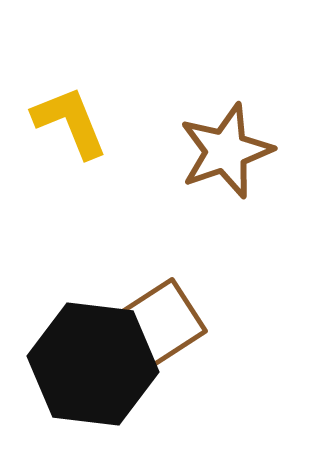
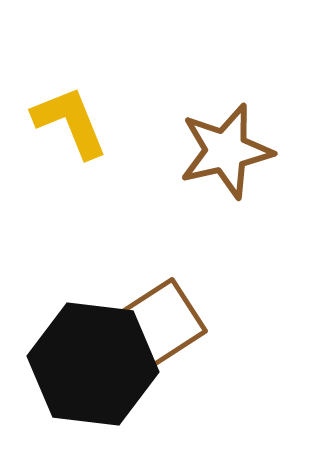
brown star: rotated 6 degrees clockwise
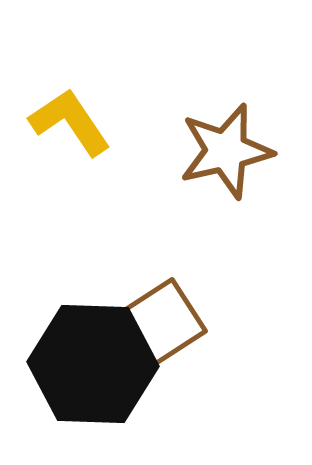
yellow L-shape: rotated 12 degrees counterclockwise
black hexagon: rotated 5 degrees counterclockwise
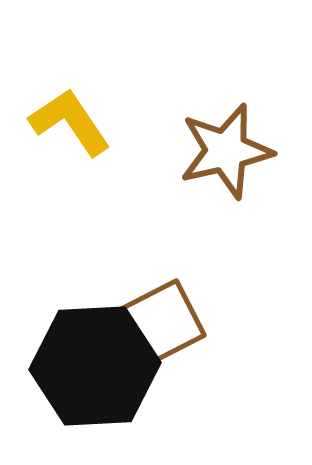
brown square: rotated 6 degrees clockwise
black hexagon: moved 2 px right, 2 px down; rotated 5 degrees counterclockwise
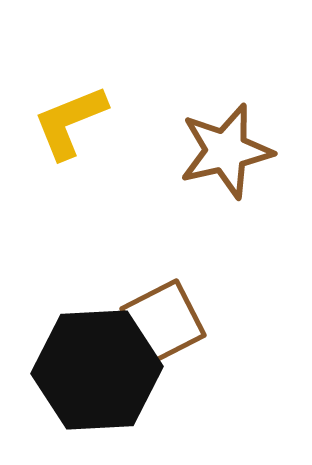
yellow L-shape: rotated 78 degrees counterclockwise
black hexagon: moved 2 px right, 4 px down
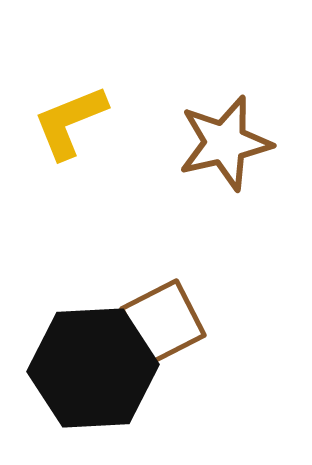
brown star: moved 1 px left, 8 px up
black hexagon: moved 4 px left, 2 px up
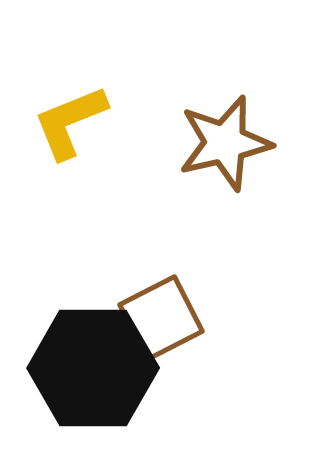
brown square: moved 2 px left, 4 px up
black hexagon: rotated 3 degrees clockwise
